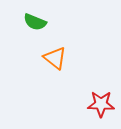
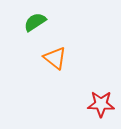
green semicircle: rotated 125 degrees clockwise
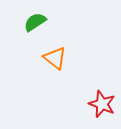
red star: moved 1 px right; rotated 20 degrees clockwise
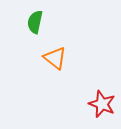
green semicircle: rotated 45 degrees counterclockwise
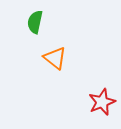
red star: moved 2 px up; rotated 28 degrees clockwise
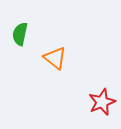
green semicircle: moved 15 px left, 12 px down
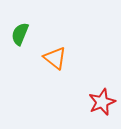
green semicircle: rotated 10 degrees clockwise
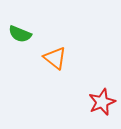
green semicircle: rotated 90 degrees counterclockwise
